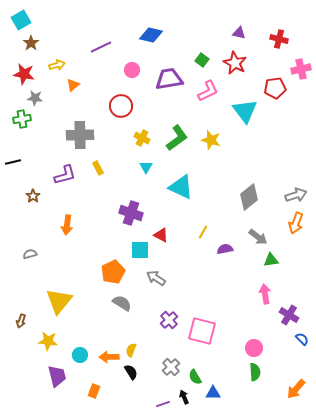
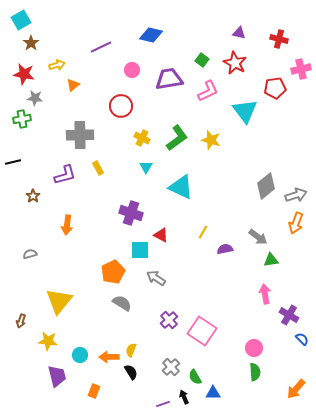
gray diamond at (249, 197): moved 17 px right, 11 px up
pink square at (202, 331): rotated 20 degrees clockwise
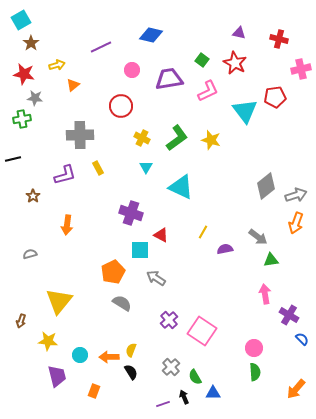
red pentagon at (275, 88): moved 9 px down
black line at (13, 162): moved 3 px up
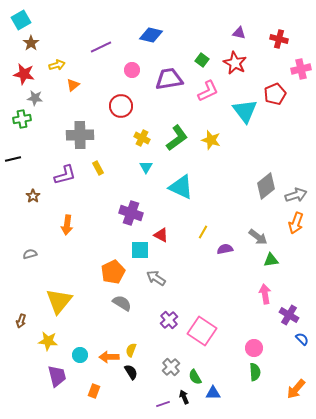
red pentagon at (275, 97): moved 3 px up; rotated 15 degrees counterclockwise
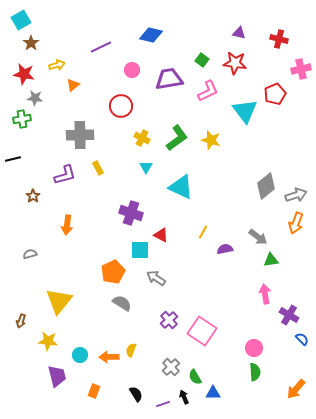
red star at (235, 63): rotated 20 degrees counterclockwise
black semicircle at (131, 372): moved 5 px right, 22 px down
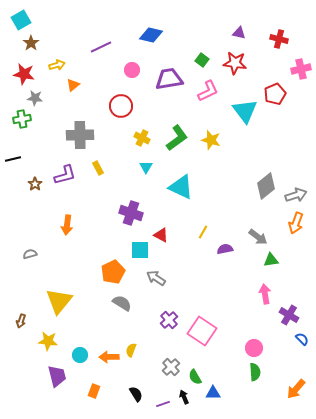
brown star at (33, 196): moved 2 px right, 12 px up
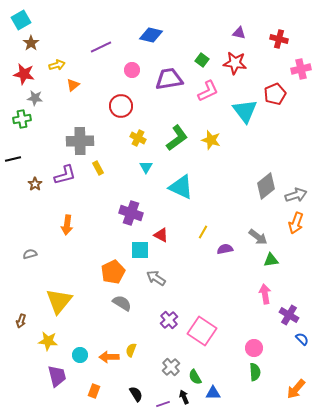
gray cross at (80, 135): moved 6 px down
yellow cross at (142, 138): moved 4 px left
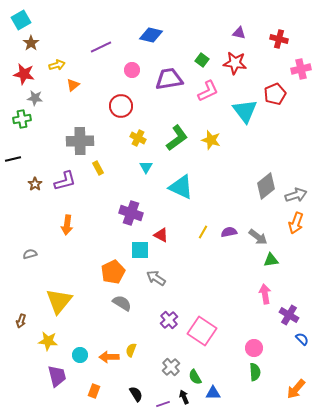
purple L-shape at (65, 175): moved 6 px down
purple semicircle at (225, 249): moved 4 px right, 17 px up
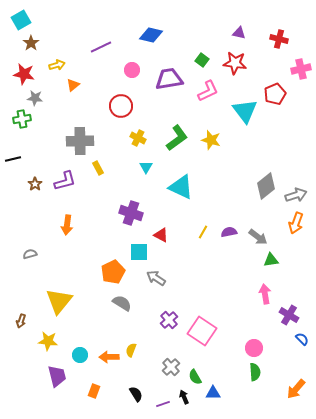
cyan square at (140, 250): moved 1 px left, 2 px down
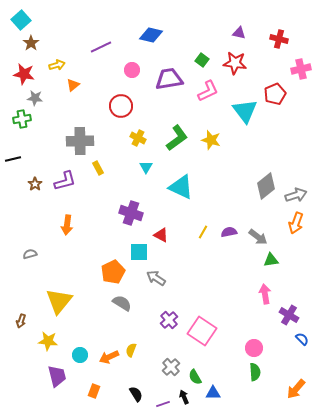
cyan square at (21, 20): rotated 12 degrees counterclockwise
orange arrow at (109, 357): rotated 24 degrees counterclockwise
